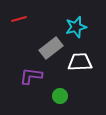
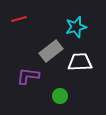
gray rectangle: moved 3 px down
purple L-shape: moved 3 px left
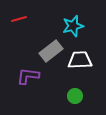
cyan star: moved 3 px left, 1 px up
white trapezoid: moved 2 px up
green circle: moved 15 px right
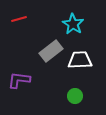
cyan star: moved 2 px up; rotated 25 degrees counterclockwise
purple L-shape: moved 9 px left, 4 px down
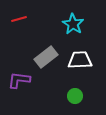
gray rectangle: moved 5 px left, 6 px down
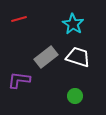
white trapezoid: moved 2 px left, 3 px up; rotated 20 degrees clockwise
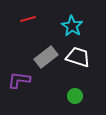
red line: moved 9 px right
cyan star: moved 1 px left, 2 px down
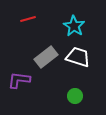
cyan star: moved 2 px right
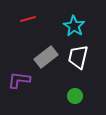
white trapezoid: rotated 95 degrees counterclockwise
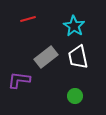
white trapezoid: rotated 25 degrees counterclockwise
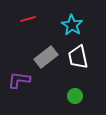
cyan star: moved 2 px left, 1 px up
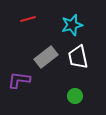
cyan star: rotated 25 degrees clockwise
